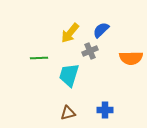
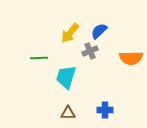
blue semicircle: moved 2 px left, 1 px down
cyan trapezoid: moved 3 px left, 2 px down
brown triangle: rotated 14 degrees clockwise
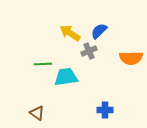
yellow arrow: rotated 85 degrees clockwise
gray cross: moved 1 px left
green line: moved 4 px right, 6 px down
cyan trapezoid: rotated 65 degrees clockwise
brown triangle: moved 31 px left; rotated 35 degrees clockwise
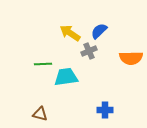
brown triangle: moved 3 px right, 1 px down; rotated 21 degrees counterclockwise
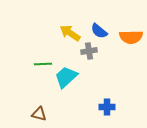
blue semicircle: rotated 96 degrees counterclockwise
gray cross: rotated 14 degrees clockwise
orange semicircle: moved 21 px up
cyan trapezoid: rotated 35 degrees counterclockwise
blue cross: moved 2 px right, 3 px up
brown triangle: moved 1 px left
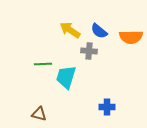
yellow arrow: moved 3 px up
gray cross: rotated 14 degrees clockwise
cyan trapezoid: rotated 30 degrees counterclockwise
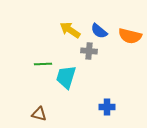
orange semicircle: moved 1 px left, 1 px up; rotated 15 degrees clockwise
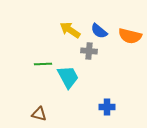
cyan trapezoid: moved 2 px right; rotated 135 degrees clockwise
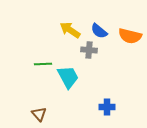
gray cross: moved 1 px up
brown triangle: rotated 35 degrees clockwise
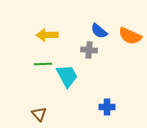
yellow arrow: moved 23 px left, 5 px down; rotated 35 degrees counterclockwise
orange semicircle: rotated 10 degrees clockwise
cyan trapezoid: moved 1 px left, 1 px up
